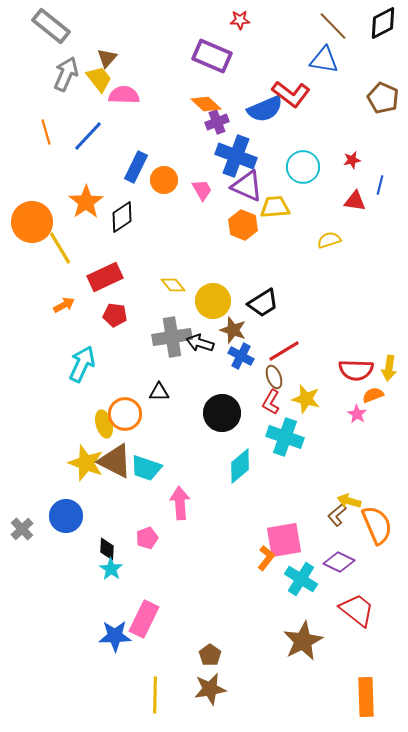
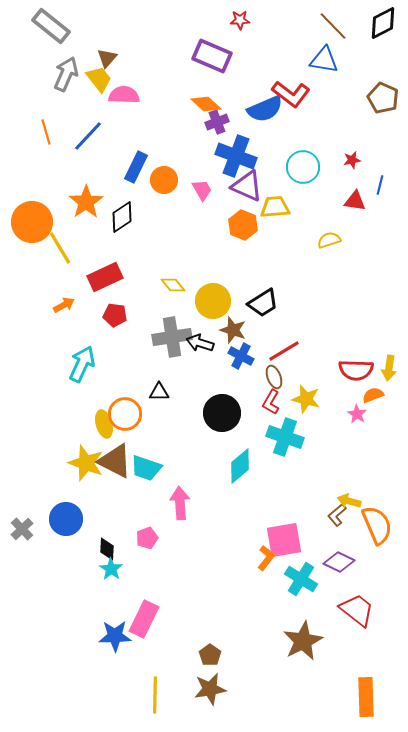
blue circle at (66, 516): moved 3 px down
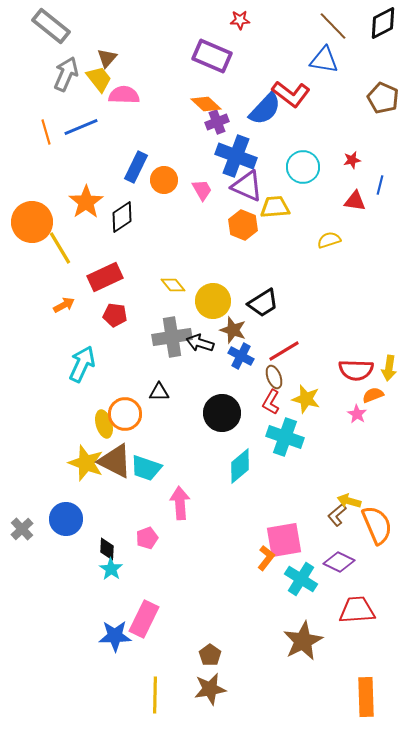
blue semicircle at (265, 109): rotated 24 degrees counterclockwise
blue line at (88, 136): moved 7 px left, 9 px up; rotated 24 degrees clockwise
red trapezoid at (357, 610): rotated 42 degrees counterclockwise
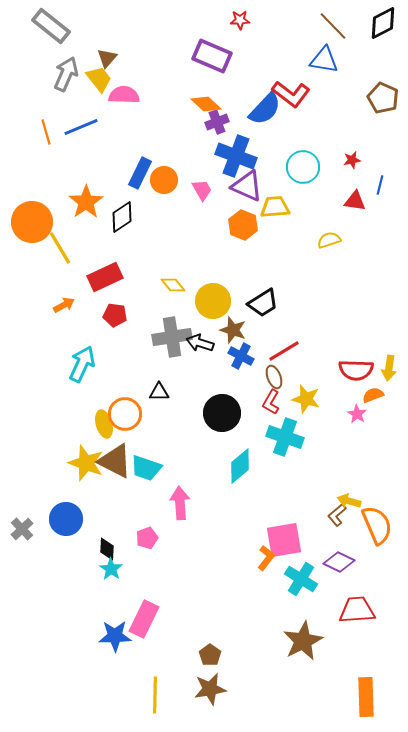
blue rectangle at (136, 167): moved 4 px right, 6 px down
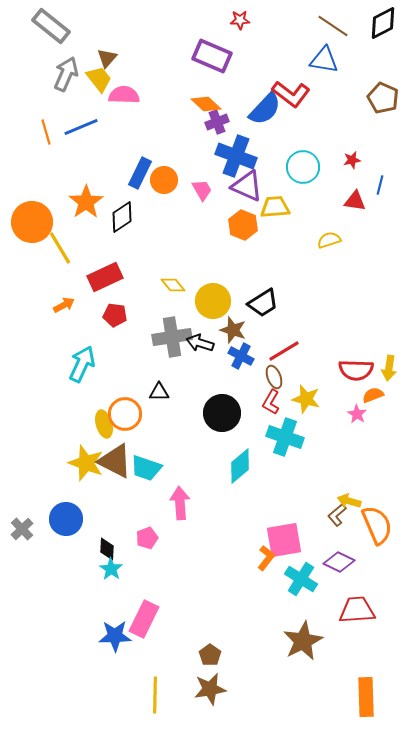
brown line at (333, 26): rotated 12 degrees counterclockwise
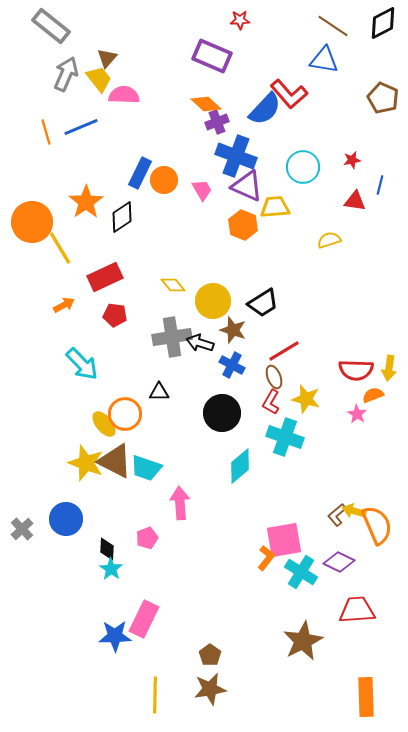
red L-shape at (291, 94): moved 2 px left; rotated 12 degrees clockwise
blue cross at (241, 356): moved 9 px left, 9 px down
cyan arrow at (82, 364): rotated 111 degrees clockwise
yellow ellipse at (104, 424): rotated 24 degrees counterclockwise
yellow arrow at (349, 501): moved 5 px right, 10 px down
cyan cross at (301, 579): moved 7 px up
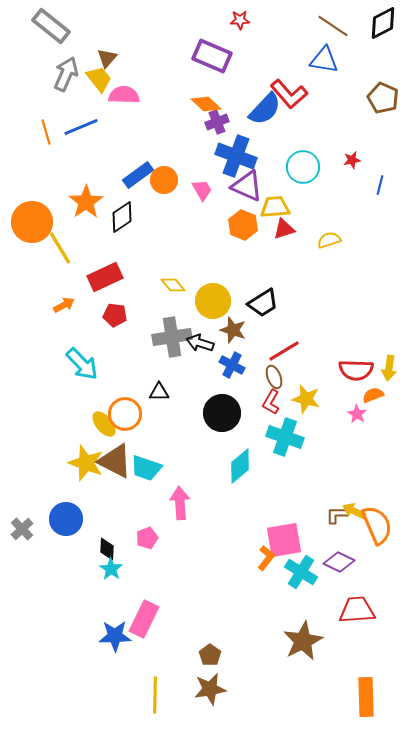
blue rectangle at (140, 173): moved 2 px left, 2 px down; rotated 28 degrees clockwise
red triangle at (355, 201): moved 71 px left, 28 px down; rotated 25 degrees counterclockwise
yellow arrow at (354, 511): rotated 10 degrees clockwise
brown L-shape at (337, 515): rotated 40 degrees clockwise
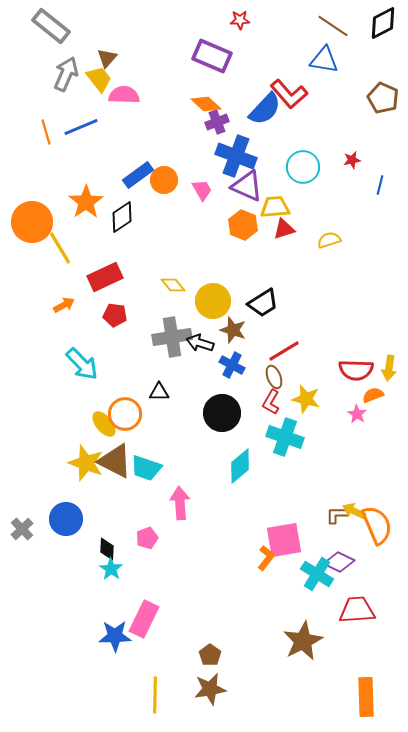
cyan cross at (301, 572): moved 16 px right, 2 px down
